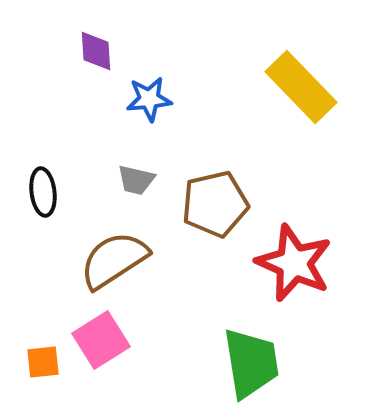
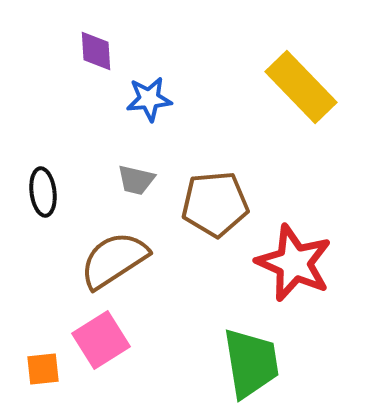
brown pentagon: rotated 8 degrees clockwise
orange square: moved 7 px down
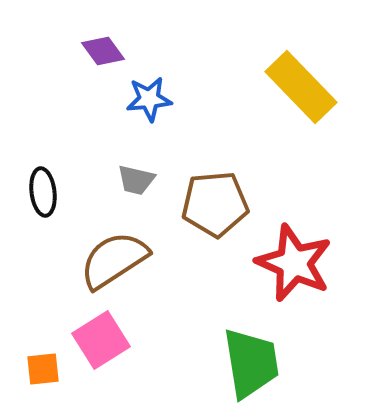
purple diamond: moved 7 px right; rotated 33 degrees counterclockwise
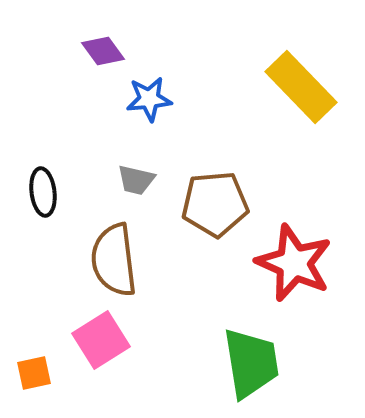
brown semicircle: rotated 64 degrees counterclockwise
orange square: moved 9 px left, 4 px down; rotated 6 degrees counterclockwise
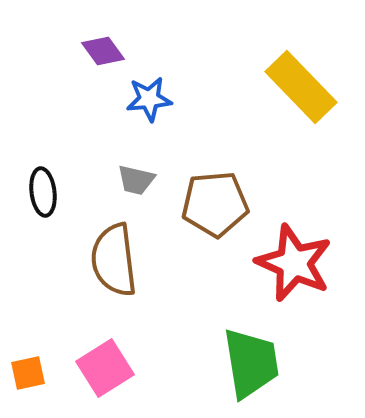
pink square: moved 4 px right, 28 px down
orange square: moved 6 px left
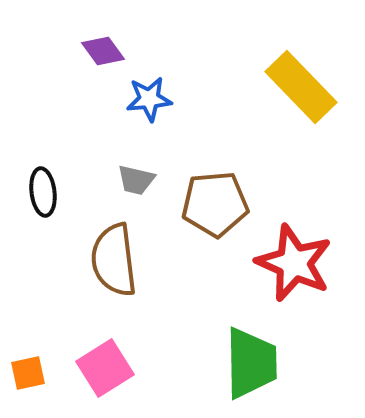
green trapezoid: rotated 8 degrees clockwise
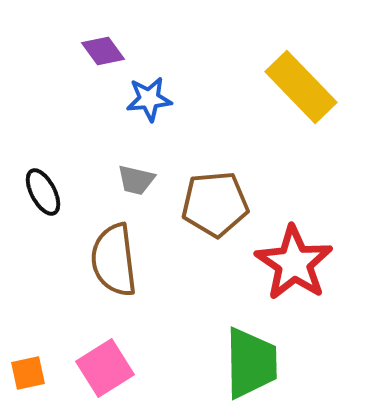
black ellipse: rotated 21 degrees counterclockwise
red star: rotated 10 degrees clockwise
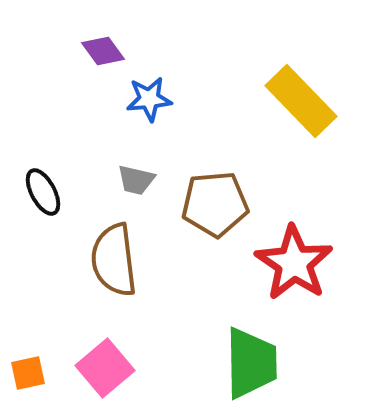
yellow rectangle: moved 14 px down
pink square: rotated 8 degrees counterclockwise
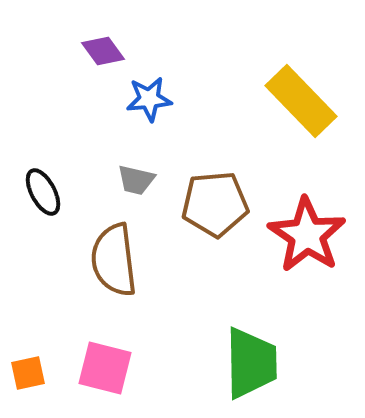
red star: moved 13 px right, 28 px up
pink square: rotated 36 degrees counterclockwise
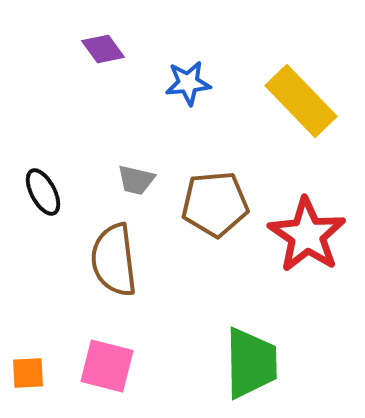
purple diamond: moved 2 px up
blue star: moved 39 px right, 16 px up
pink square: moved 2 px right, 2 px up
orange square: rotated 9 degrees clockwise
